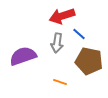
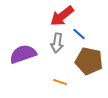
red arrow: rotated 20 degrees counterclockwise
purple semicircle: moved 2 px up
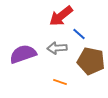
red arrow: moved 1 px left
gray arrow: moved 5 px down; rotated 78 degrees clockwise
brown pentagon: moved 2 px right
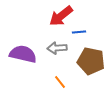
blue line: moved 2 px up; rotated 48 degrees counterclockwise
purple semicircle: rotated 32 degrees clockwise
orange line: rotated 32 degrees clockwise
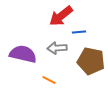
orange line: moved 11 px left, 2 px up; rotated 24 degrees counterclockwise
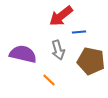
gray arrow: moved 1 px right, 2 px down; rotated 102 degrees counterclockwise
orange line: rotated 16 degrees clockwise
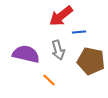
purple semicircle: moved 3 px right
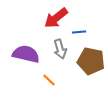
red arrow: moved 5 px left, 2 px down
gray arrow: moved 2 px right, 1 px up
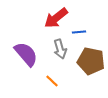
purple semicircle: rotated 36 degrees clockwise
orange line: moved 3 px right, 1 px down
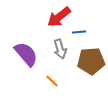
red arrow: moved 3 px right, 1 px up
brown pentagon: rotated 16 degrees counterclockwise
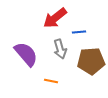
red arrow: moved 4 px left, 1 px down
orange line: moved 1 px left; rotated 32 degrees counterclockwise
